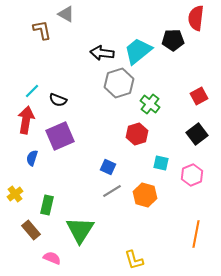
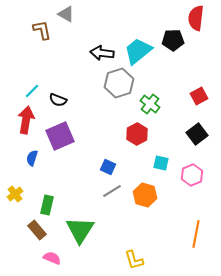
red hexagon: rotated 10 degrees counterclockwise
brown rectangle: moved 6 px right
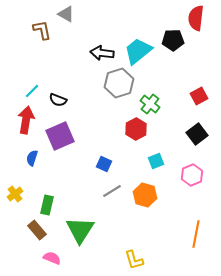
red hexagon: moved 1 px left, 5 px up
cyan square: moved 5 px left, 2 px up; rotated 35 degrees counterclockwise
blue square: moved 4 px left, 3 px up
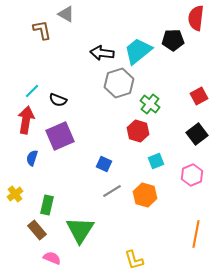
red hexagon: moved 2 px right, 2 px down; rotated 15 degrees counterclockwise
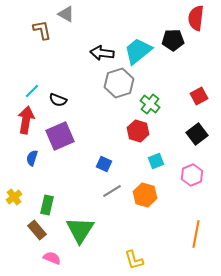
yellow cross: moved 1 px left, 3 px down
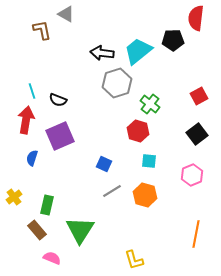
gray hexagon: moved 2 px left
cyan line: rotated 63 degrees counterclockwise
cyan square: moved 7 px left; rotated 28 degrees clockwise
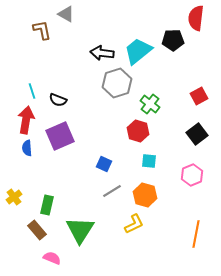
blue semicircle: moved 5 px left, 10 px up; rotated 21 degrees counterclockwise
yellow L-shape: moved 36 px up; rotated 100 degrees counterclockwise
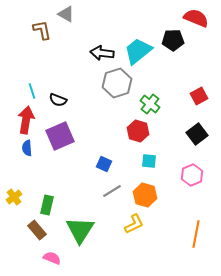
red semicircle: rotated 105 degrees clockwise
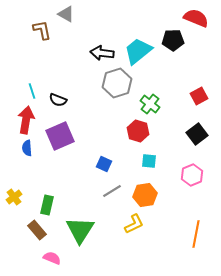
orange hexagon: rotated 25 degrees counterclockwise
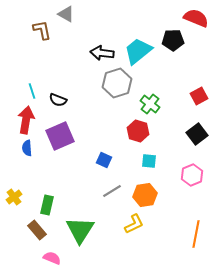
blue square: moved 4 px up
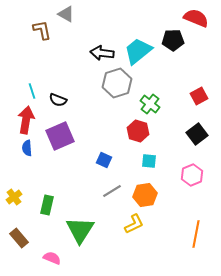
brown rectangle: moved 18 px left, 8 px down
